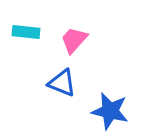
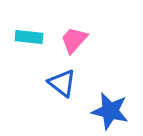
cyan rectangle: moved 3 px right, 5 px down
blue triangle: rotated 16 degrees clockwise
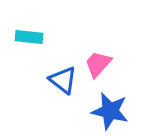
pink trapezoid: moved 24 px right, 24 px down
blue triangle: moved 1 px right, 3 px up
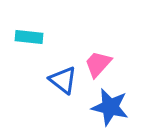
blue star: moved 4 px up
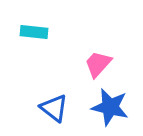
cyan rectangle: moved 5 px right, 5 px up
blue triangle: moved 9 px left, 28 px down
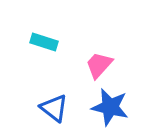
cyan rectangle: moved 10 px right, 10 px down; rotated 12 degrees clockwise
pink trapezoid: moved 1 px right, 1 px down
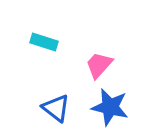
blue triangle: moved 2 px right
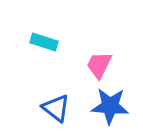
pink trapezoid: rotated 16 degrees counterclockwise
blue star: moved 1 px up; rotated 9 degrees counterclockwise
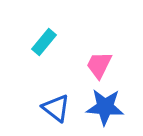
cyan rectangle: rotated 68 degrees counterclockwise
blue star: moved 5 px left, 1 px down
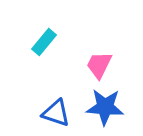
blue triangle: moved 5 px down; rotated 20 degrees counterclockwise
